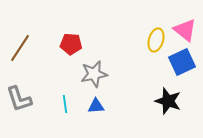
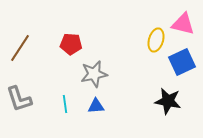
pink triangle: moved 2 px left, 6 px up; rotated 25 degrees counterclockwise
black star: rotated 8 degrees counterclockwise
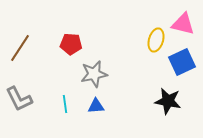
gray L-shape: rotated 8 degrees counterclockwise
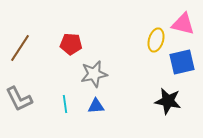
blue square: rotated 12 degrees clockwise
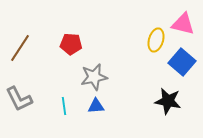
blue square: rotated 36 degrees counterclockwise
gray star: moved 3 px down
cyan line: moved 1 px left, 2 px down
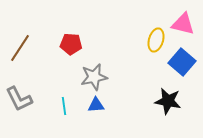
blue triangle: moved 1 px up
